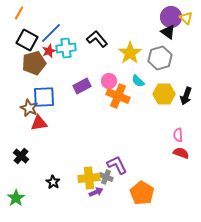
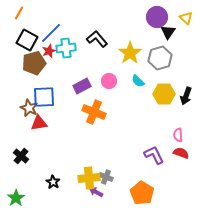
purple circle: moved 14 px left
black triangle: rotated 28 degrees clockwise
orange cross: moved 24 px left, 16 px down
purple L-shape: moved 37 px right, 10 px up
purple arrow: rotated 128 degrees counterclockwise
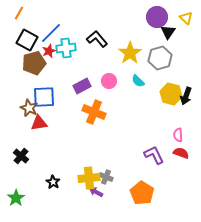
yellow hexagon: moved 7 px right; rotated 15 degrees clockwise
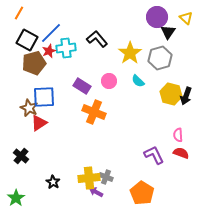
purple rectangle: rotated 60 degrees clockwise
red triangle: rotated 24 degrees counterclockwise
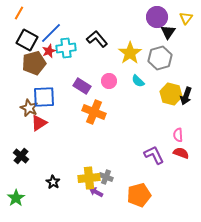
yellow triangle: rotated 24 degrees clockwise
orange pentagon: moved 3 px left, 2 px down; rotated 25 degrees clockwise
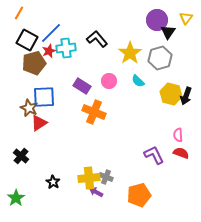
purple circle: moved 3 px down
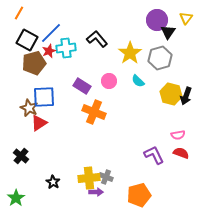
pink semicircle: rotated 96 degrees counterclockwise
purple arrow: rotated 152 degrees clockwise
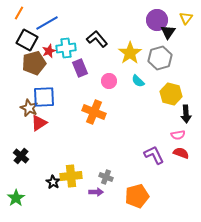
blue line: moved 4 px left, 10 px up; rotated 15 degrees clockwise
purple rectangle: moved 2 px left, 18 px up; rotated 36 degrees clockwise
black arrow: moved 18 px down; rotated 24 degrees counterclockwise
yellow cross: moved 18 px left, 2 px up
orange pentagon: moved 2 px left, 1 px down
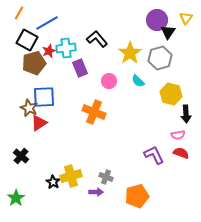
yellow cross: rotated 10 degrees counterclockwise
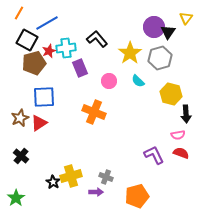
purple circle: moved 3 px left, 7 px down
brown star: moved 9 px left, 10 px down; rotated 24 degrees clockwise
